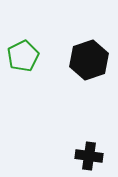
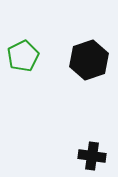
black cross: moved 3 px right
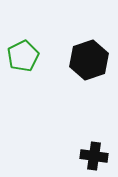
black cross: moved 2 px right
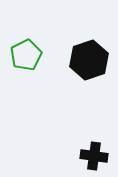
green pentagon: moved 3 px right, 1 px up
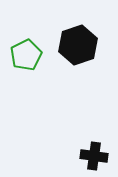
black hexagon: moved 11 px left, 15 px up
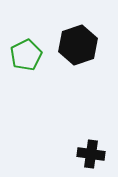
black cross: moved 3 px left, 2 px up
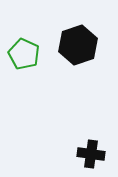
green pentagon: moved 2 px left, 1 px up; rotated 20 degrees counterclockwise
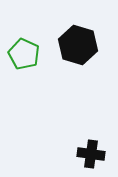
black hexagon: rotated 24 degrees counterclockwise
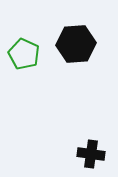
black hexagon: moved 2 px left, 1 px up; rotated 21 degrees counterclockwise
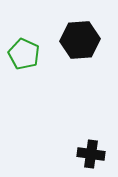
black hexagon: moved 4 px right, 4 px up
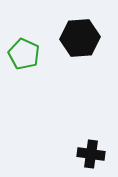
black hexagon: moved 2 px up
